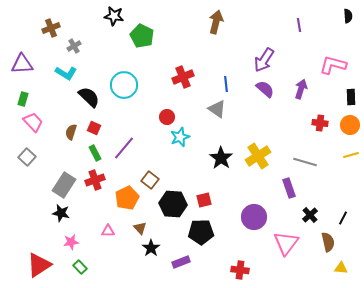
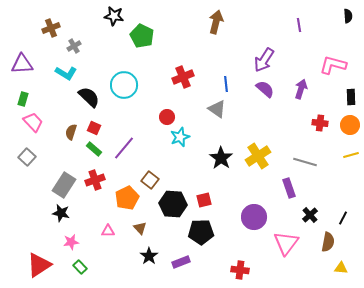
green rectangle at (95, 153): moved 1 px left, 4 px up; rotated 21 degrees counterclockwise
brown semicircle at (328, 242): rotated 24 degrees clockwise
black star at (151, 248): moved 2 px left, 8 px down
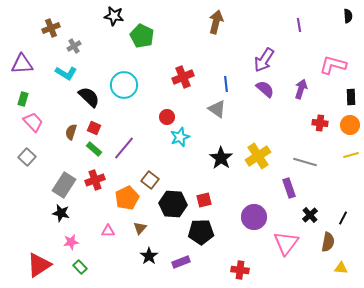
brown triangle at (140, 228): rotated 24 degrees clockwise
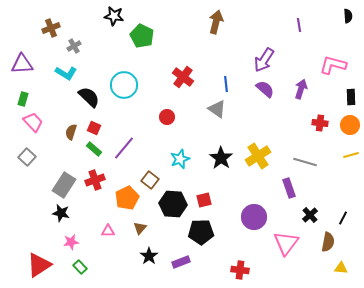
red cross at (183, 77): rotated 30 degrees counterclockwise
cyan star at (180, 137): moved 22 px down
